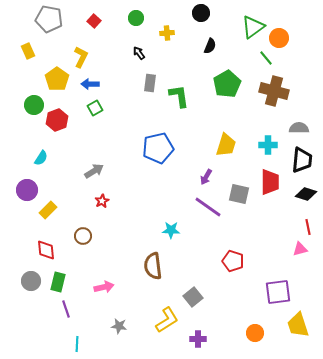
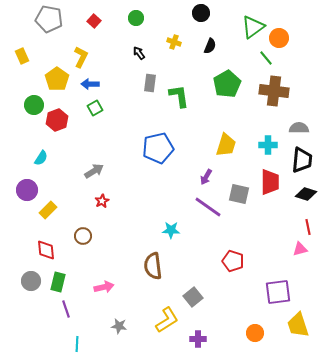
yellow cross at (167, 33): moved 7 px right, 9 px down; rotated 24 degrees clockwise
yellow rectangle at (28, 51): moved 6 px left, 5 px down
brown cross at (274, 91): rotated 8 degrees counterclockwise
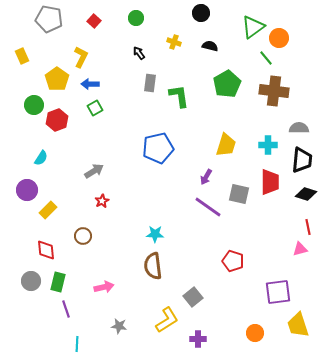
black semicircle at (210, 46): rotated 98 degrees counterclockwise
cyan star at (171, 230): moved 16 px left, 4 px down
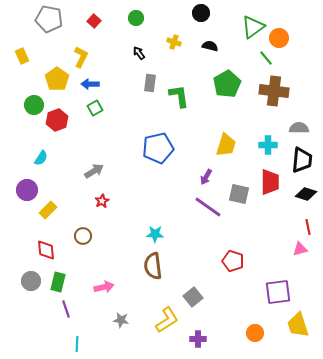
gray star at (119, 326): moved 2 px right, 6 px up
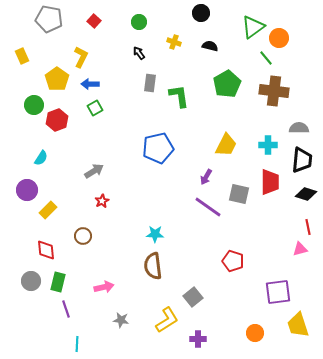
green circle at (136, 18): moved 3 px right, 4 px down
yellow trapezoid at (226, 145): rotated 10 degrees clockwise
